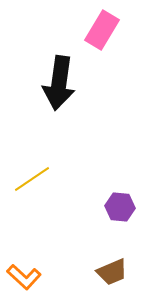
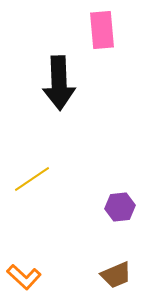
pink rectangle: rotated 36 degrees counterclockwise
black arrow: rotated 10 degrees counterclockwise
purple hexagon: rotated 12 degrees counterclockwise
brown trapezoid: moved 4 px right, 3 px down
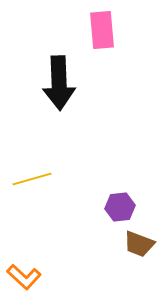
yellow line: rotated 18 degrees clockwise
brown trapezoid: moved 23 px right, 31 px up; rotated 44 degrees clockwise
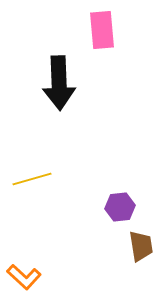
brown trapezoid: moved 2 px right, 2 px down; rotated 120 degrees counterclockwise
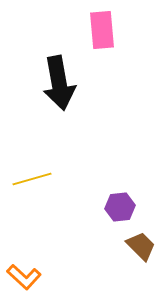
black arrow: rotated 8 degrees counterclockwise
brown trapezoid: rotated 36 degrees counterclockwise
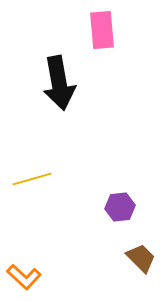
brown trapezoid: moved 12 px down
